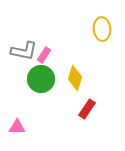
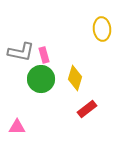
gray L-shape: moved 3 px left, 1 px down
pink rectangle: rotated 49 degrees counterclockwise
red rectangle: rotated 18 degrees clockwise
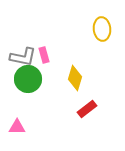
gray L-shape: moved 2 px right, 5 px down
green circle: moved 13 px left
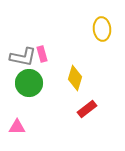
pink rectangle: moved 2 px left, 1 px up
green circle: moved 1 px right, 4 px down
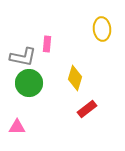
pink rectangle: moved 5 px right, 10 px up; rotated 21 degrees clockwise
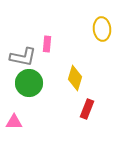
red rectangle: rotated 30 degrees counterclockwise
pink triangle: moved 3 px left, 5 px up
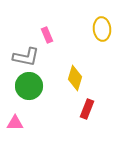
pink rectangle: moved 9 px up; rotated 28 degrees counterclockwise
gray L-shape: moved 3 px right
green circle: moved 3 px down
pink triangle: moved 1 px right, 1 px down
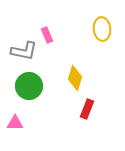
gray L-shape: moved 2 px left, 6 px up
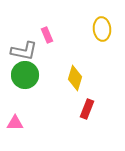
green circle: moved 4 px left, 11 px up
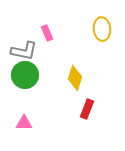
pink rectangle: moved 2 px up
pink triangle: moved 9 px right
